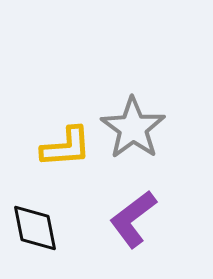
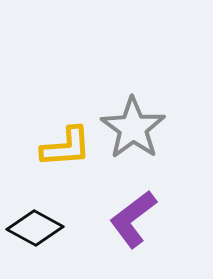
black diamond: rotated 50 degrees counterclockwise
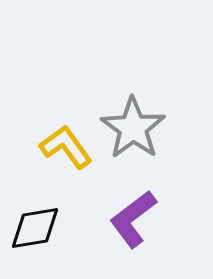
yellow L-shape: rotated 122 degrees counterclockwise
black diamond: rotated 38 degrees counterclockwise
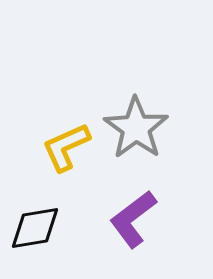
gray star: moved 3 px right
yellow L-shape: rotated 78 degrees counterclockwise
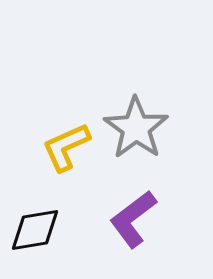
black diamond: moved 2 px down
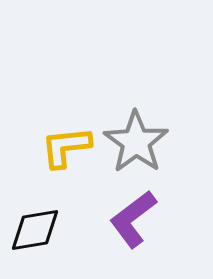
gray star: moved 14 px down
yellow L-shape: rotated 18 degrees clockwise
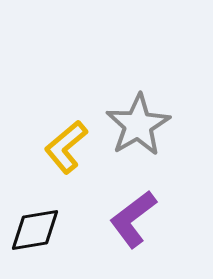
gray star: moved 2 px right, 17 px up; rotated 6 degrees clockwise
yellow L-shape: rotated 34 degrees counterclockwise
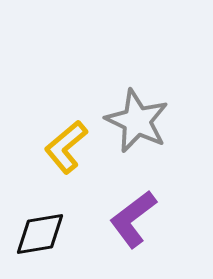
gray star: moved 1 px left, 4 px up; rotated 16 degrees counterclockwise
black diamond: moved 5 px right, 4 px down
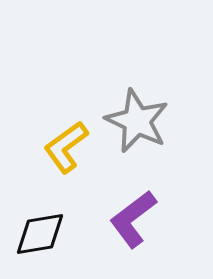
yellow L-shape: rotated 4 degrees clockwise
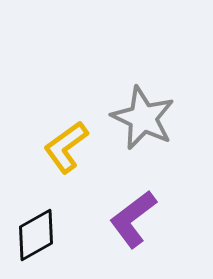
gray star: moved 6 px right, 3 px up
black diamond: moved 4 px left, 1 px down; rotated 20 degrees counterclockwise
